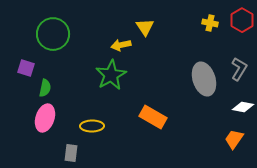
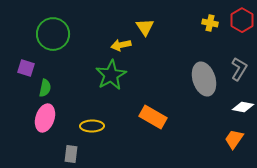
gray rectangle: moved 1 px down
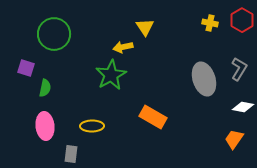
green circle: moved 1 px right
yellow arrow: moved 2 px right, 2 px down
pink ellipse: moved 8 px down; rotated 24 degrees counterclockwise
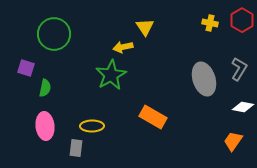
orange trapezoid: moved 1 px left, 2 px down
gray rectangle: moved 5 px right, 6 px up
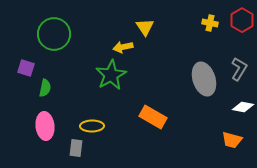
orange trapezoid: moved 1 px left, 1 px up; rotated 110 degrees counterclockwise
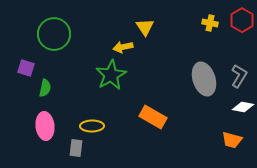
gray L-shape: moved 7 px down
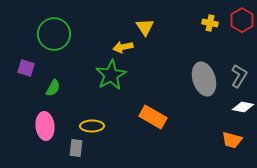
green semicircle: moved 8 px right; rotated 18 degrees clockwise
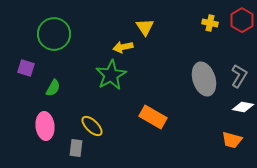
yellow ellipse: rotated 45 degrees clockwise
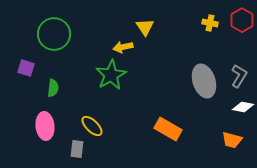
gray ellipse: moved 2 px down
green semicircle: rotated 24 degrees counterclockwise
orange rectangle: moved 15 px right, 12 px down
gray rectangle: moved 1 px right, 1 px down
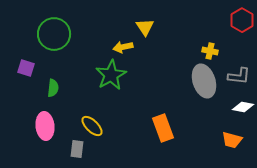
yellow cross: moved 28 px down
gray L-shape: rotated 65 degrees clockwise
orange rectangle: moved 5 px left, 1 px up; rotated 40 degrees clockwise
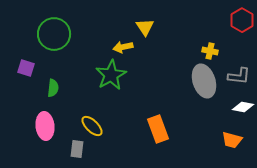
orange rectangle: moved 5 px left, 1 px down
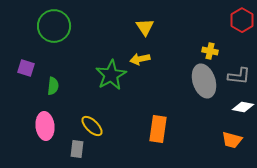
green circle: moved 8 px up
yellow arrow: moved 17 px right, 12 px down
green semicircle: moved 2 px up
orange rectangle: rotated 28 degrees clockwise
